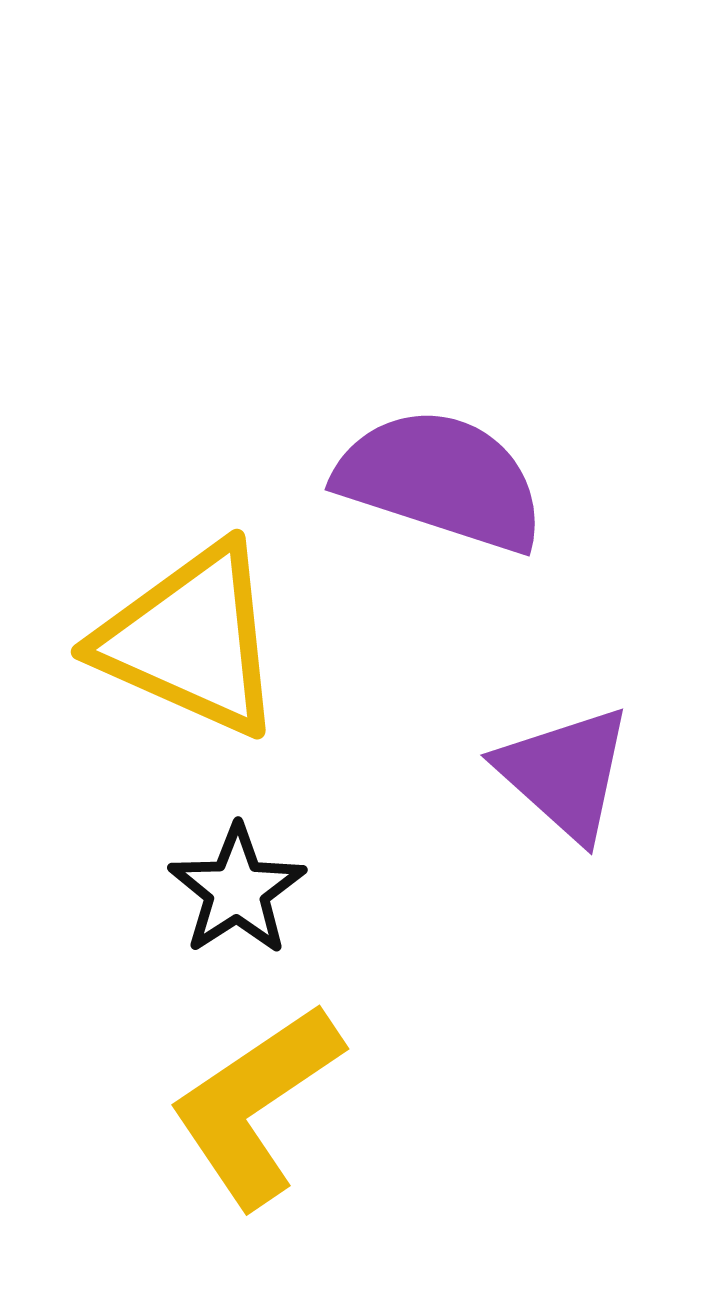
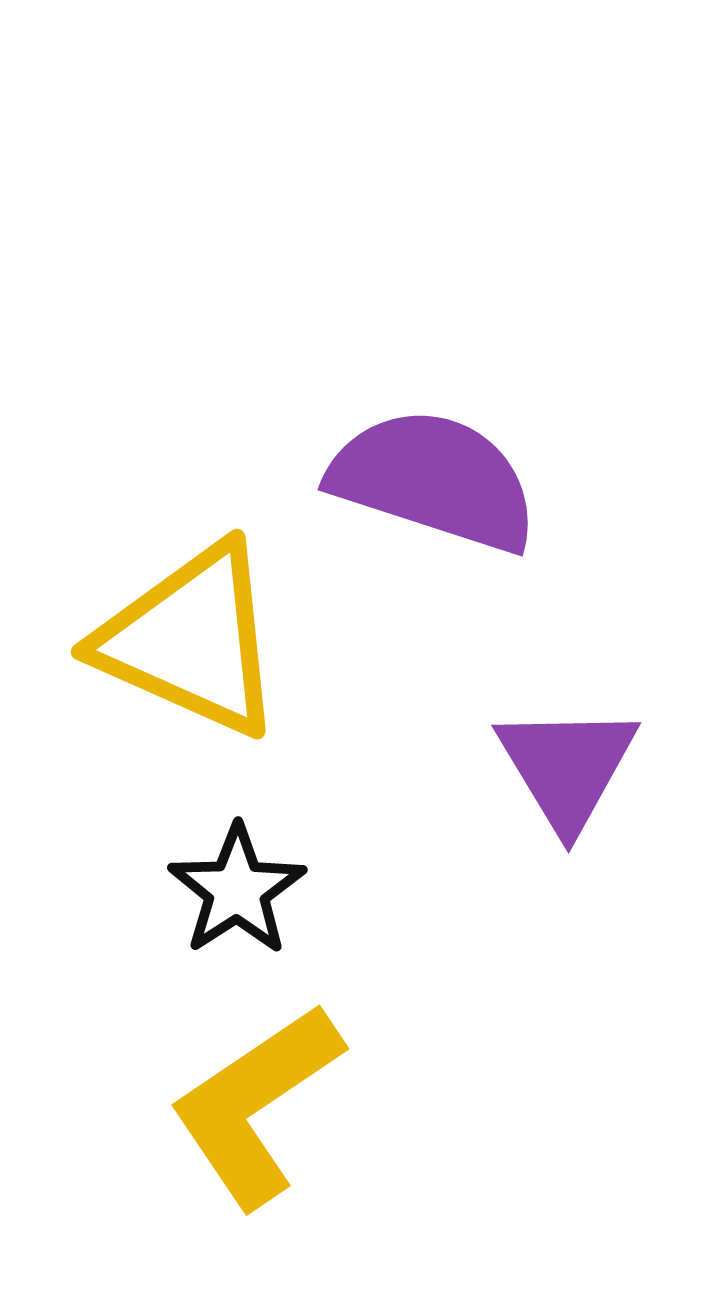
purple semicircle: moved 7 px left
purple triangle: moved 2 px right, 6 px up; rotated 17 degrees clockwise
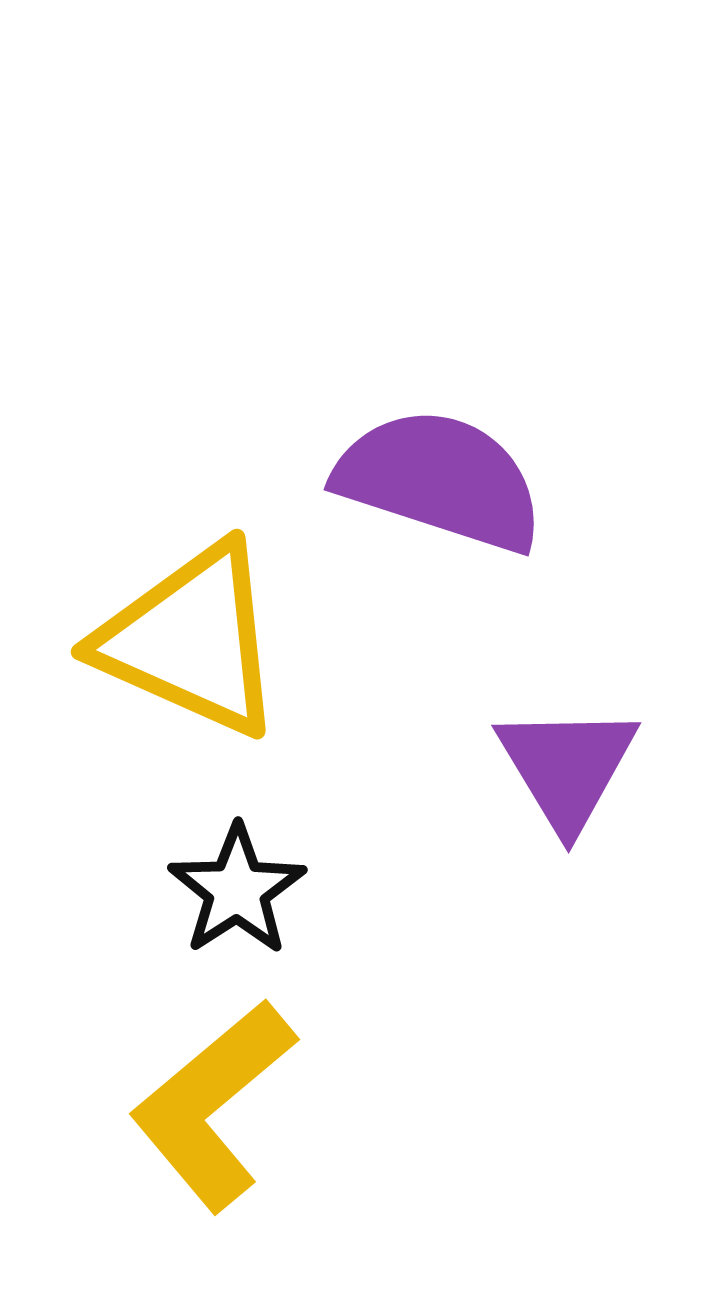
purple semicircle: moved 6 px right
yellow L-shape: moved 43 px left; rotated 6 degrees counterclockwise
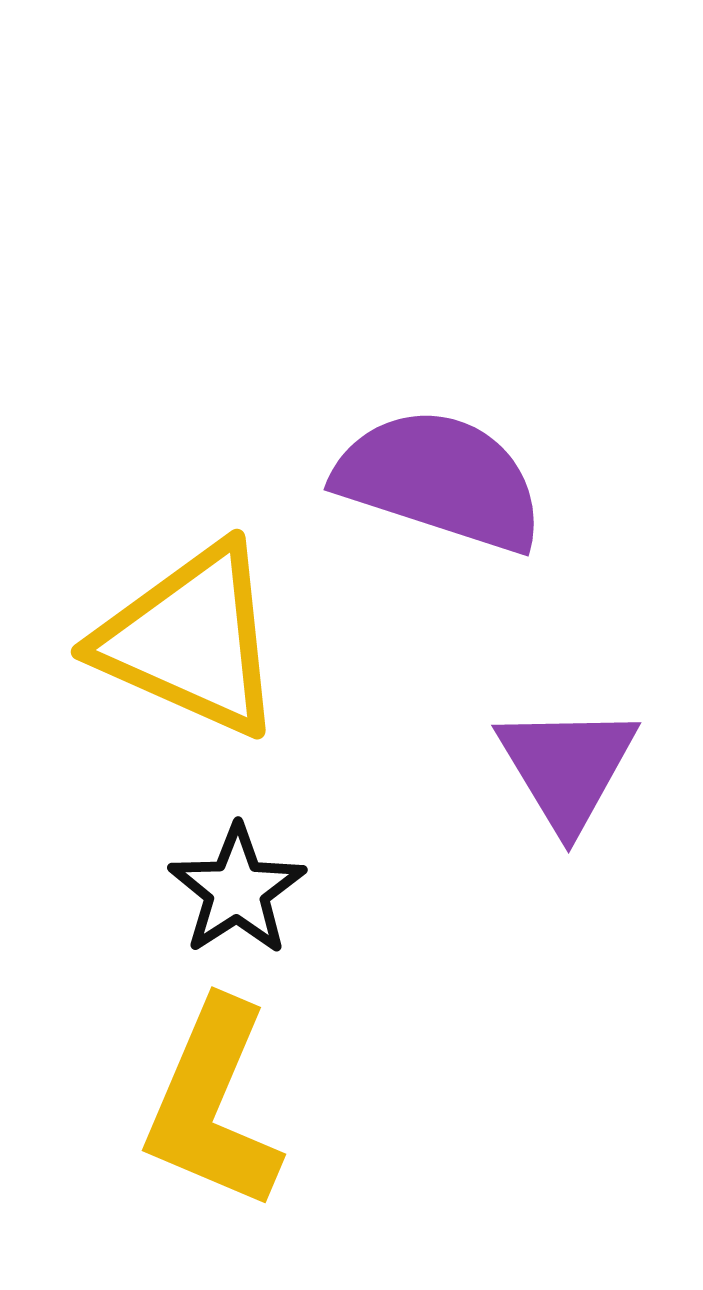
yellow L-shape: rotated 27 degrees counterclockwise
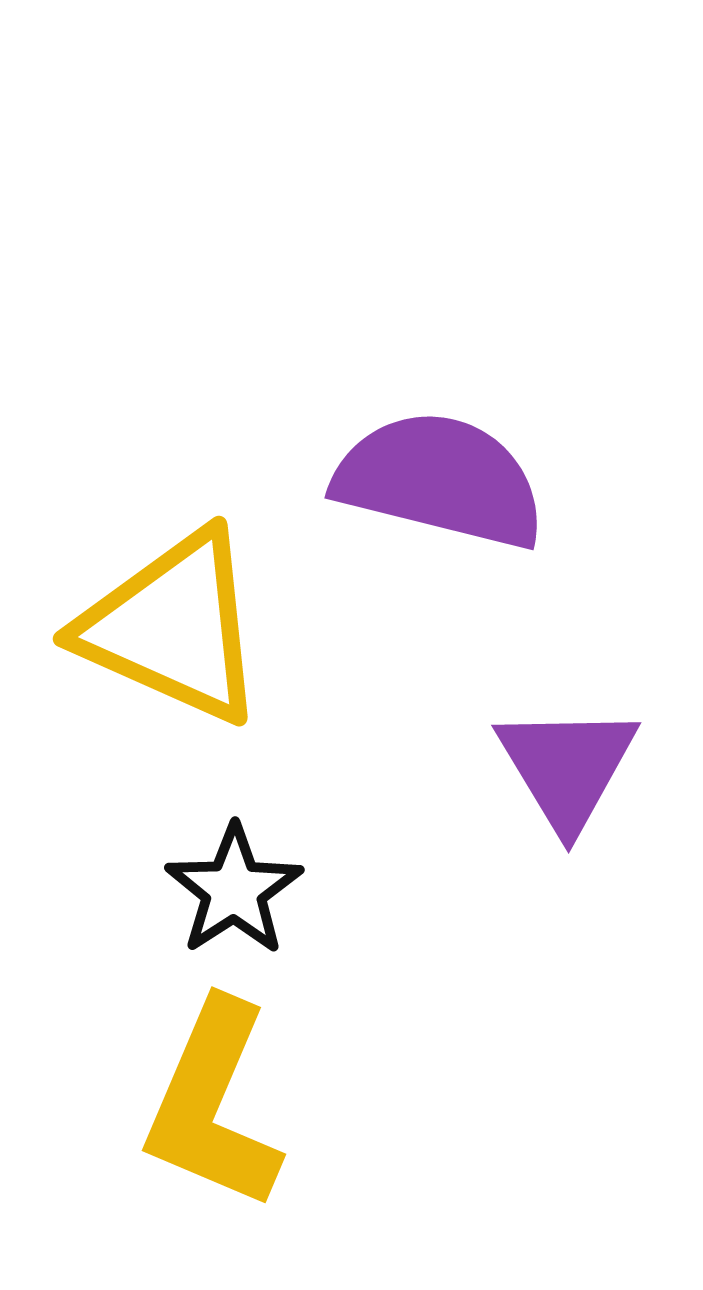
purple semicircle: rotated 4 degrees counterclockwise
yellow triangle: moved 18 px left, 13 px up
black star: moved 3 px left
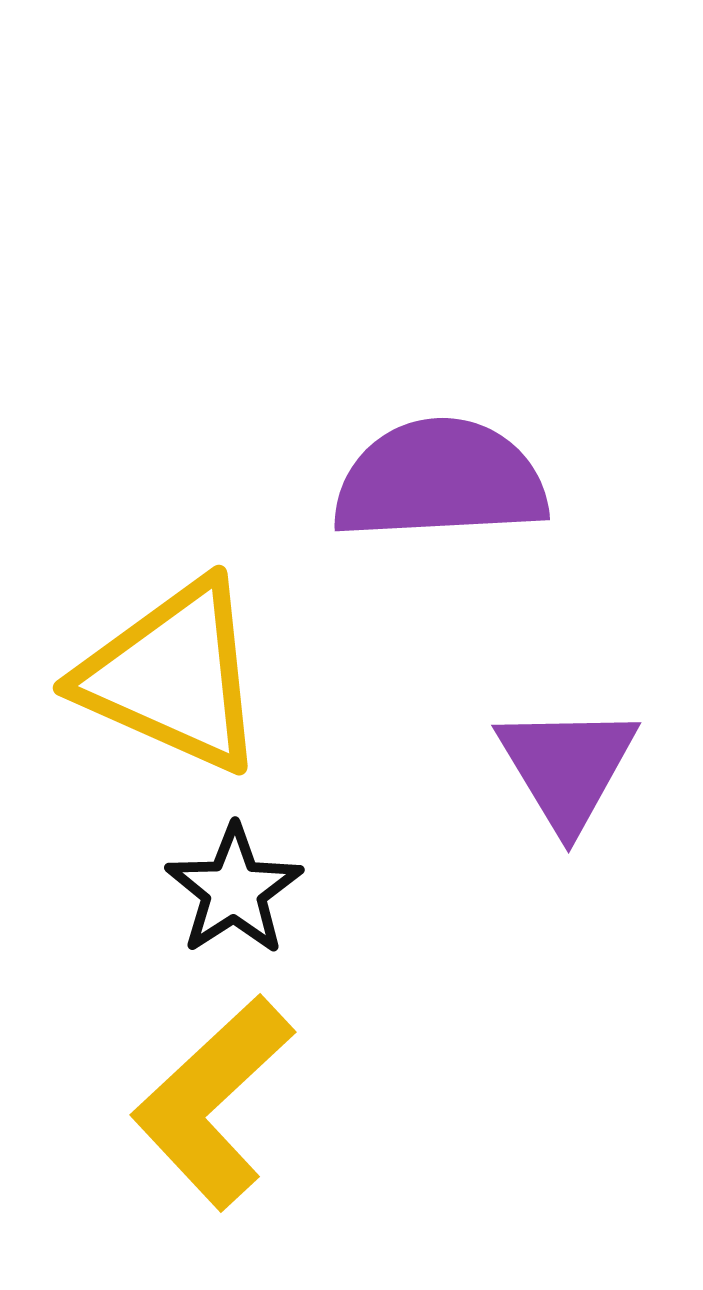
purple semicircle: rotated 17 degrees counterclockwise
yellow triangle: moved 49 px down
yellow L-shape: moved 3 px up; rotated 24 degrees clockwise
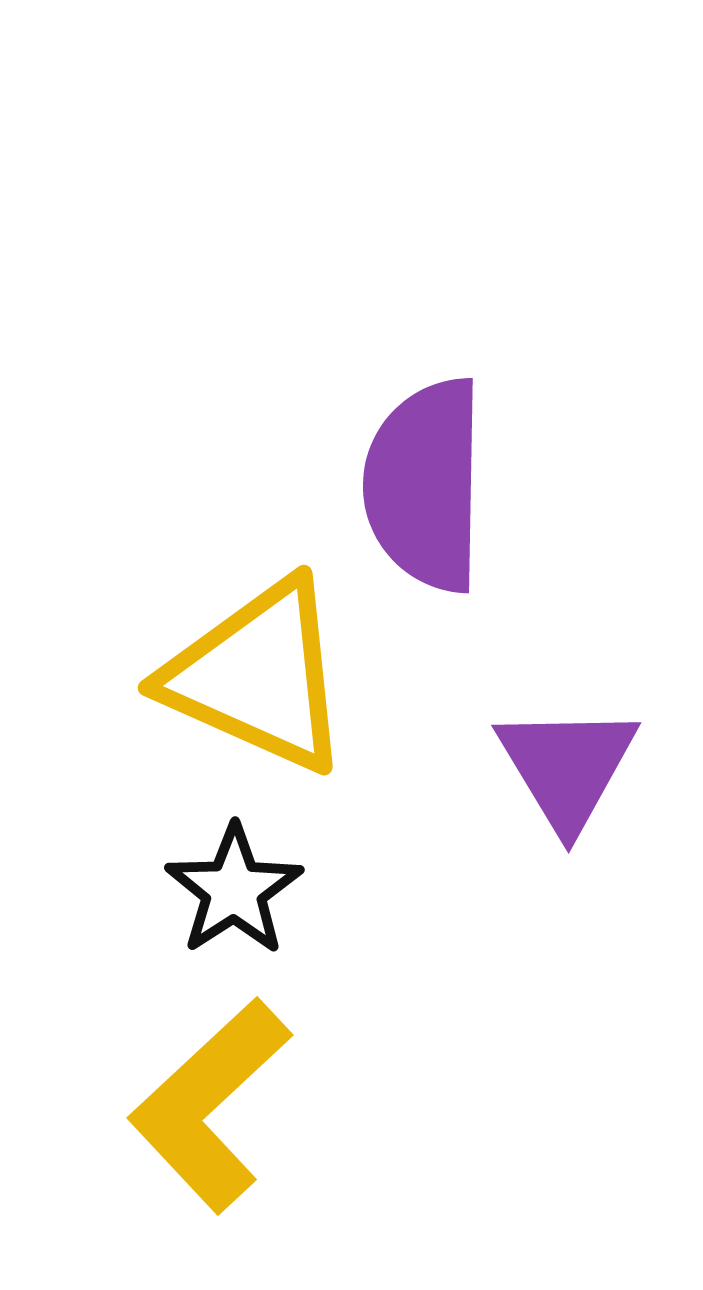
purple semicircle: moved 15 px left, 5 px down; rotated 86 degrees counterclockwise
yellow triangle: moved 85 px right
yellow L-shape: moved 3 px left, 3 px down
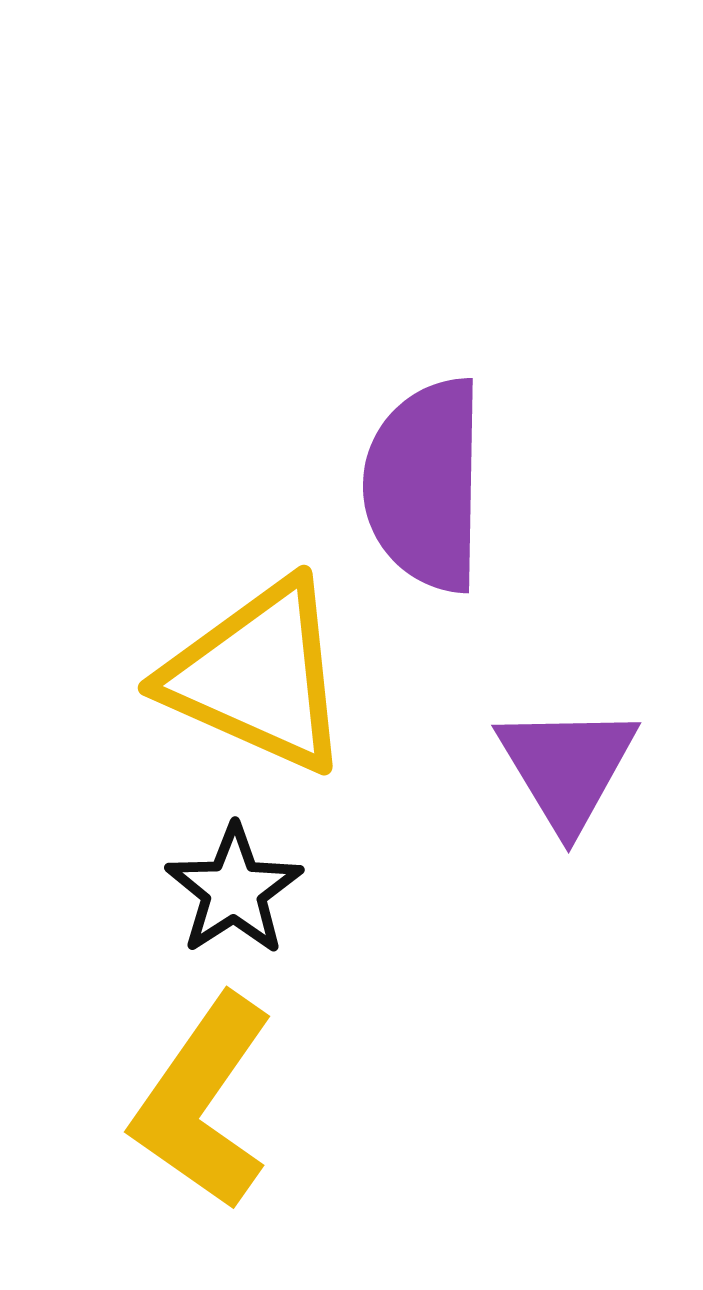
yellow L-shape: moved 7 px left, 3 px up; rotated 12 degrees counterclockwise
